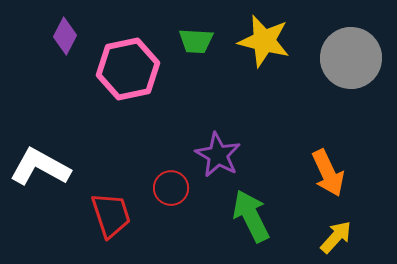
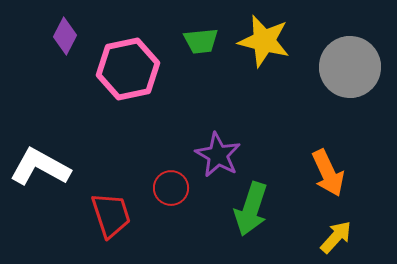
green trapezoid: moved 5 px right; rotated 9 degrees counterclockwise
gray circle: moved 1 px left, 9 px down
green arrow: moved 7 px up; rotated 136 degrees counterclockwise
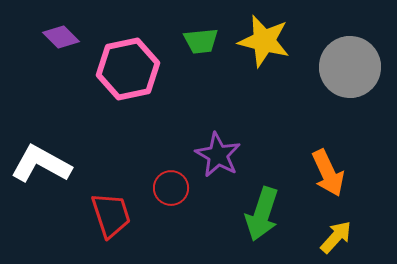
purple diamond: moved 4 px left, 1 px down; rotated 72 degrees counterclockwise
white L-shape: moved 1 px right, 3 px up
green arrow: moved 11 px right, 5 px down
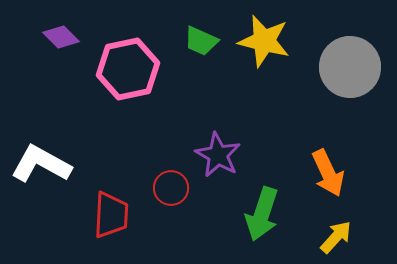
green trapezoid: rotated 30 degrees clockwise
red trapezoid: rotated 21 degrees clockwise
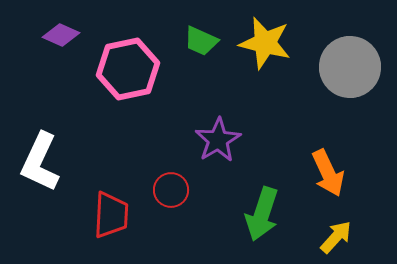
purple diamond: moved 2 px up; rotated 21 degrees counterclockwise
yellow star: moved 1 px right, 2 px down
purple star: moved 15 px up; rotated 12 degrees clockwise
white L-shape: moved 1 px left, 2 px up; rotated 94 degrees counterclockwise
red circle: moved 2 px down
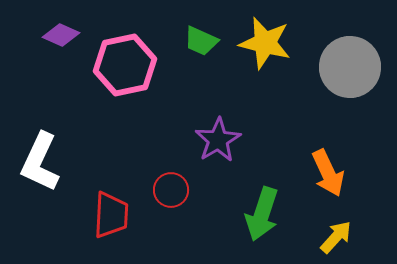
pink hexagon: moved 3 px left, 4 px up
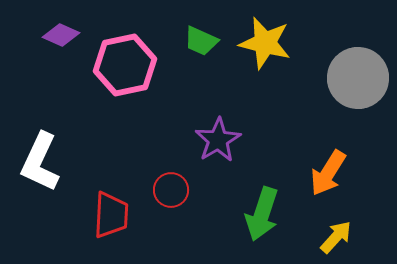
gray circle: moved 8 px right, 11 px down
orange arrow: rotated 57 degrees clockwise
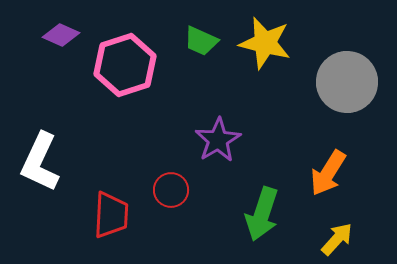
pink hexagon: rotated 6 degrees counterclockwise
gray circle: moved 11 px left, 4 px down
yellow arrow: moved 1 px right, 2 px down
